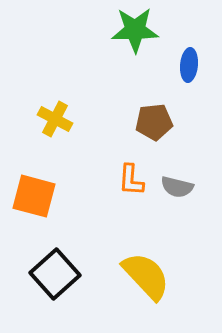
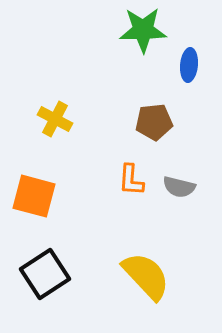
green star: moved 8 px right
gray semicircle: moved 2 px right
black square: moved 10 px left; rotated 9 degrees clockwise
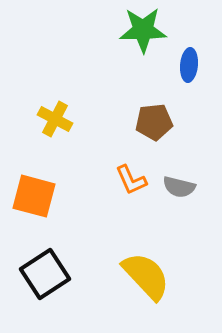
orange L-shape: rotated 28 degrees counterclockwise
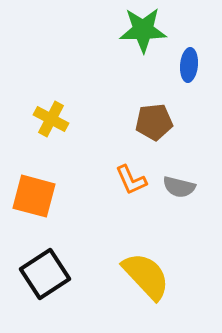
yellow cross: moved 4 px left
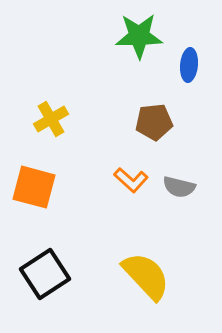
green star: moved 4 px left, 6 px down
yellow cross: rotated 32 degrees clockwise
orange L-shape: rotated 24 degrees counterclockwise
orange square: moved 9 px up
